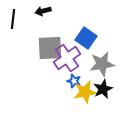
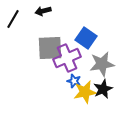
black line: rotated 24 degrees clockwise
purple cross: rotated 12 degrees clockwise
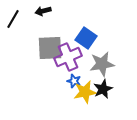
purple cross: moved 1 px right, 1 px up
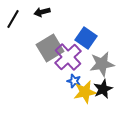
black arrow: moved 1 px left, 1 px down
gray square: rotated 28 degrees counterclockwise
purple cross: rotated 20 degrees counterclockwise
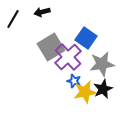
gray square: moved 1 px right, 1 px up
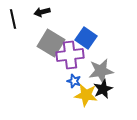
black line: rotated 42 degrees counterclockwise
gray square: moved 4 px up; rotated 28 degrees counterclockwise
purple cross: moved 2 px right, 2 px up; rotated 36 degrees clockwise
gray star: moved 1 px left, 7 px down
yellow star: moved 1 px right, 3 px down; rotated 20 degrees clockwise
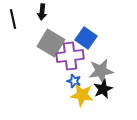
black arrow: rotated 70 degrees counterclockwise
purple cross: moved 1 px down
yellow star: moved 4 px left
